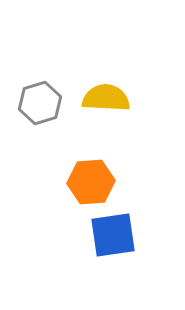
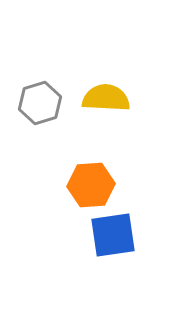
orange hexagon: moved 3 px down
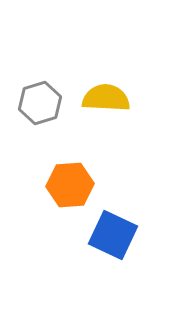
orange hexagon: moved 21 px left
blue square: rotated 33 degrees clockwise
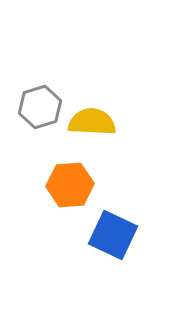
yellow semicircle: moved 14 px left, 24 px down
gray hexagon: moved 4 px down
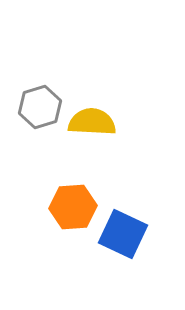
orange hexagon: moved 3 px right, 22 px down
blue square: moved 10 px right, 1 px up
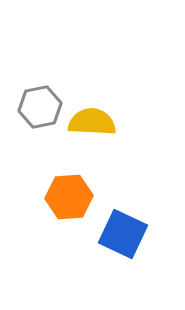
gray hexagon: rotated 6 degrees clockwise
orange hexagon: moved 4 px left, 10 px up
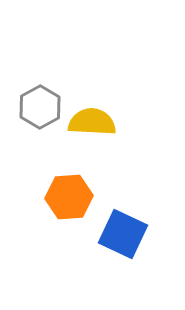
gray hexagon: rotated 18 degrees counterclockwise
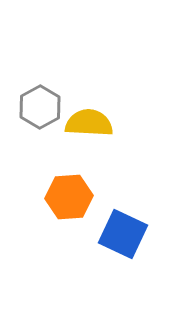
yellow semicircle: moved 3 px left, 1 px down
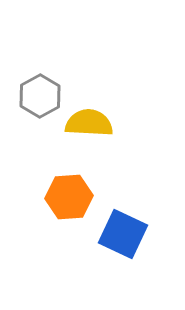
gray hexagon: moved 11 px up
